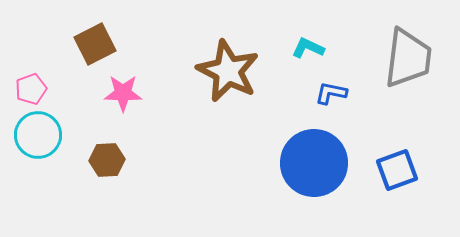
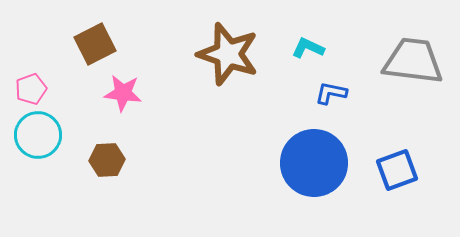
gray trapezoid: moved 5 px right, 3 px down; rotated 90 degrees counterclockwise
brown star: moved 17 px up; rotated 8 degrees counterclockwise
pink star: rotated 6 degrees clockwise
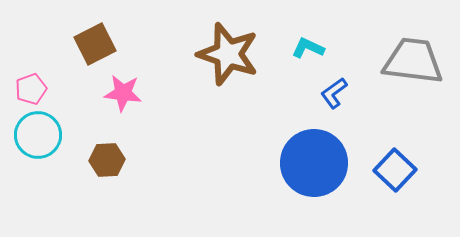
blue L-shape: moved 3 px right; rotated 48 degrees counterclockwise
blue square: moved 2 px left; rotated 27 degrees counterclockwise
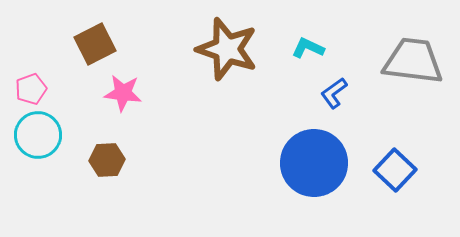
brown star: moved 1 px left, 5 px up
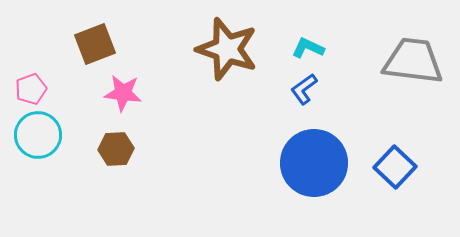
brown square: rotated 6 degrees clockwise
blue L-shape: moved 30 px left, 4 px up
brown hexagon: moved 9 px right, 11 px up
blue square: moved 3 px up
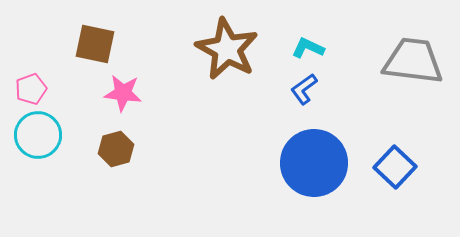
brown square: rotated 33 degrees clockwise
brown star: rotated 10 degrees clockwise
brown hexagon: rotated 12 degrees counterclockwise
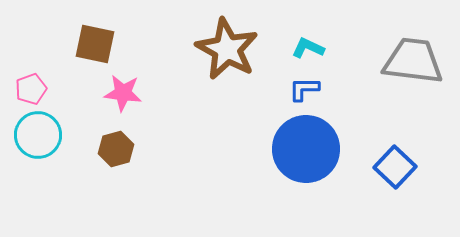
blue L-shape: rotated 36 degrees clockwise
blue circle: moved 8 px left, 14 px up
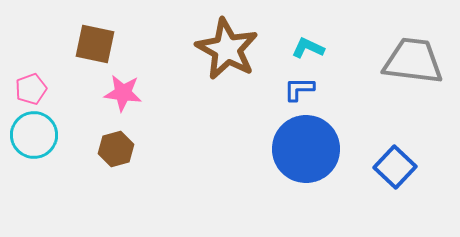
blue L-shape: moved 5 px left
cyan circle: moved 4 px left
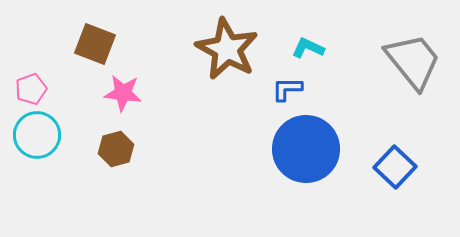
brown square: rotated 9 degrees clockwise
gray trapezoid: rotated 44 degrees clockwise
blue L-shape: moved 12 px left
cyan circle: moved 3 px right
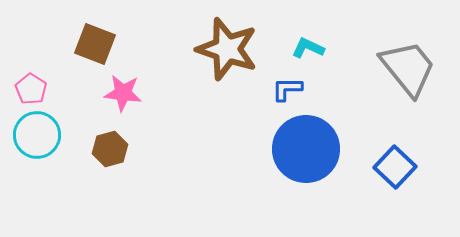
brown star: rotated 10 degrees counterclockwise
gray trapezoid: moved 5 px left, 7 px down
pink pentagon: rotated 20 degrees counterclockwise
brown hexagon: moved 6 px left
